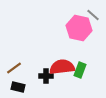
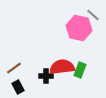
black rectangle: rotated 48 degrees clockwise
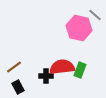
gray line: moved 2 px right
brown line: moved 1 px up
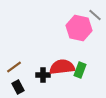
black cross: moved 3 px left, 1 px up
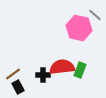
brown line: moved 1 px left, 7 px down
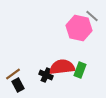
gray line: moved 3 px left, 1 px down
black cross: moved 3 px right; rotated 24 degrees clockwise
black rectangle: moved 2 px up
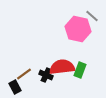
pink hexagon: moved 1 px left, 1 px down
brown line: moved 11 px right
black rectangle: moved 3 px left, 2 px down
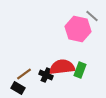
black rectangle: moved 3 px right, 1 px down; rotated 32 degrees counterclockwise
